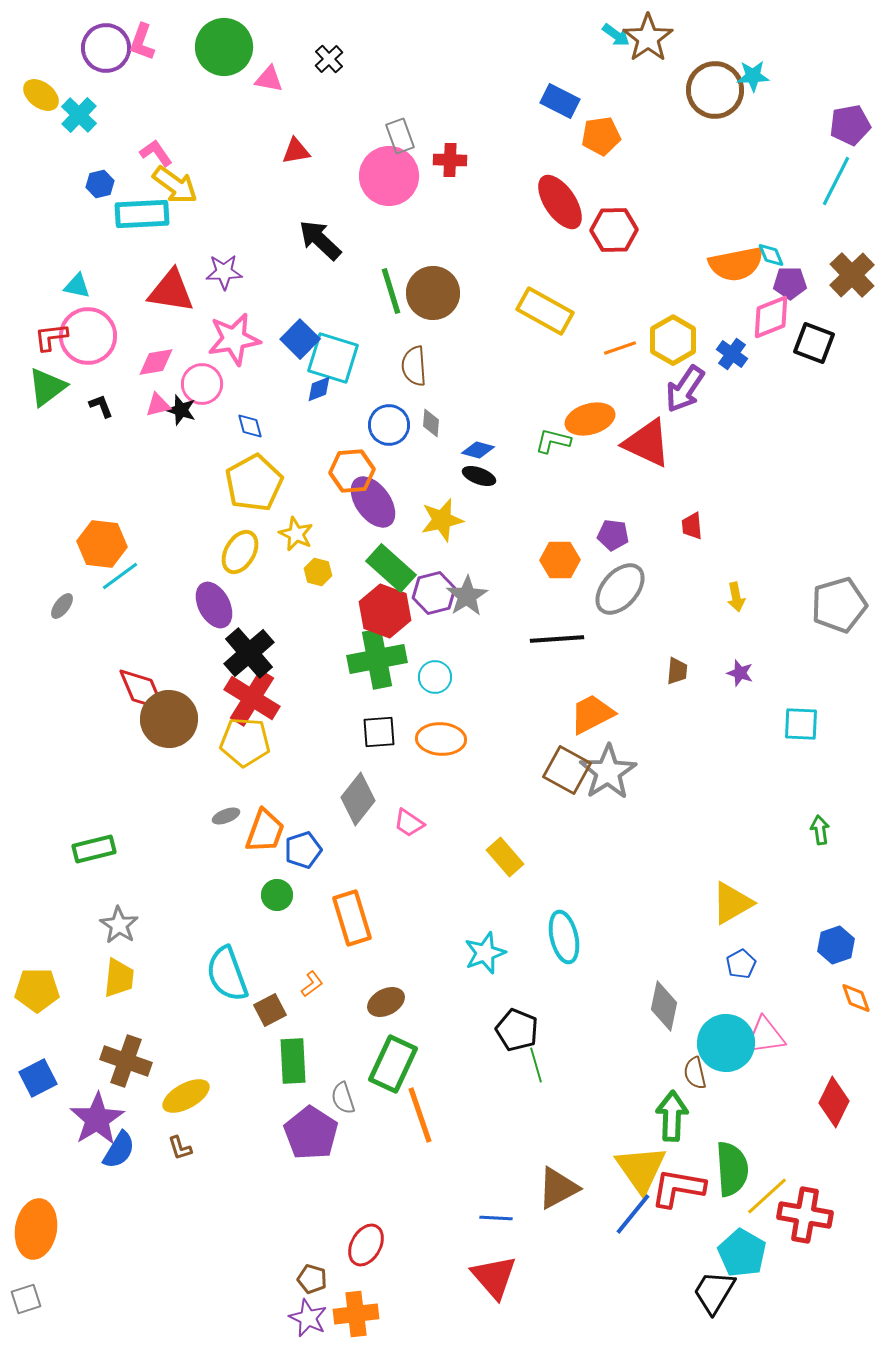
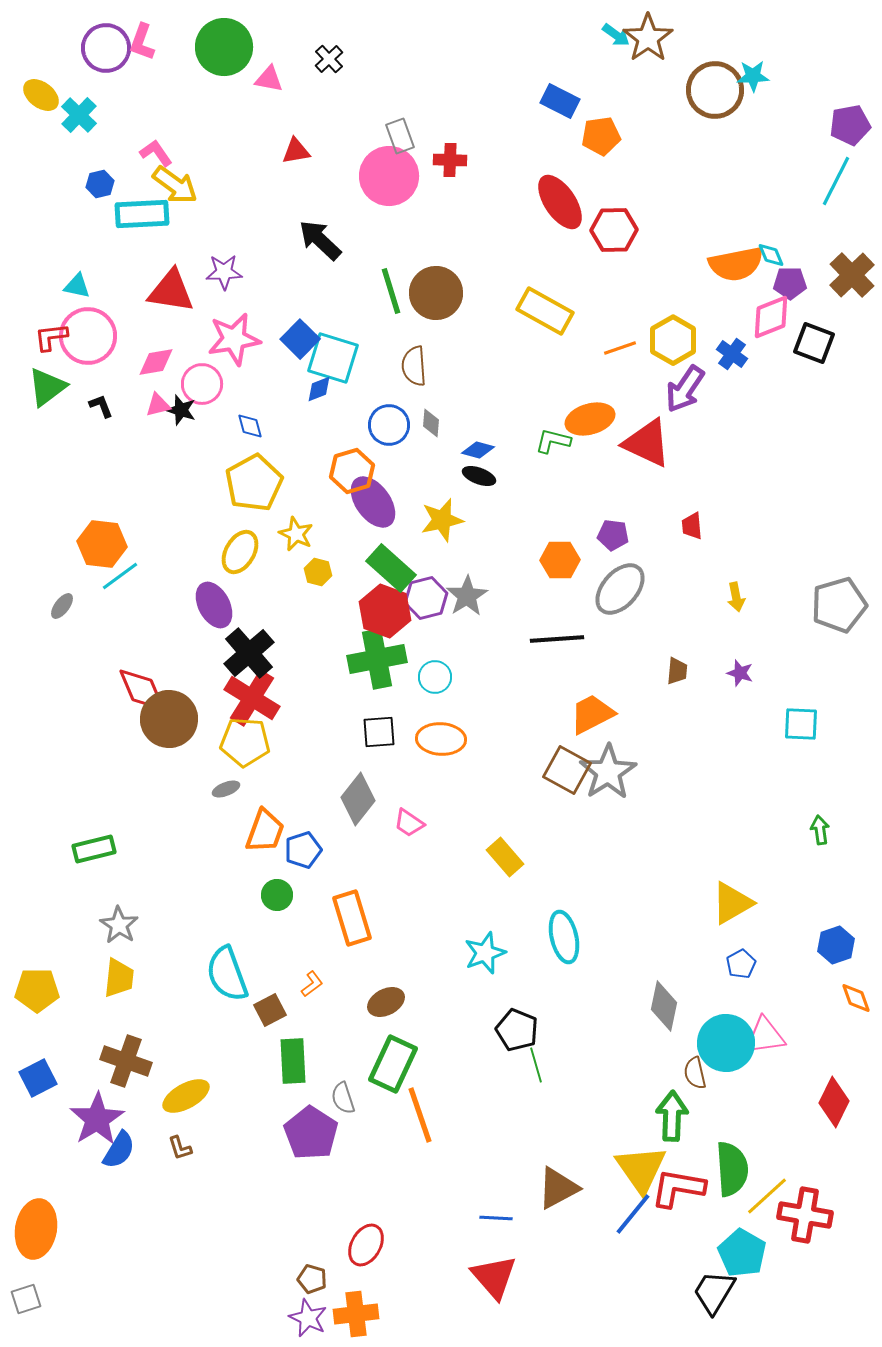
brown circle at (433, 293): moved 3 px right
orange hexagon at (352, 471): rotated 12 degrees counterclockwise
purple hexagon at (434, 593): moved 8 px left, 5 px down
gray ellipse at (226, 816): moved 27 px up
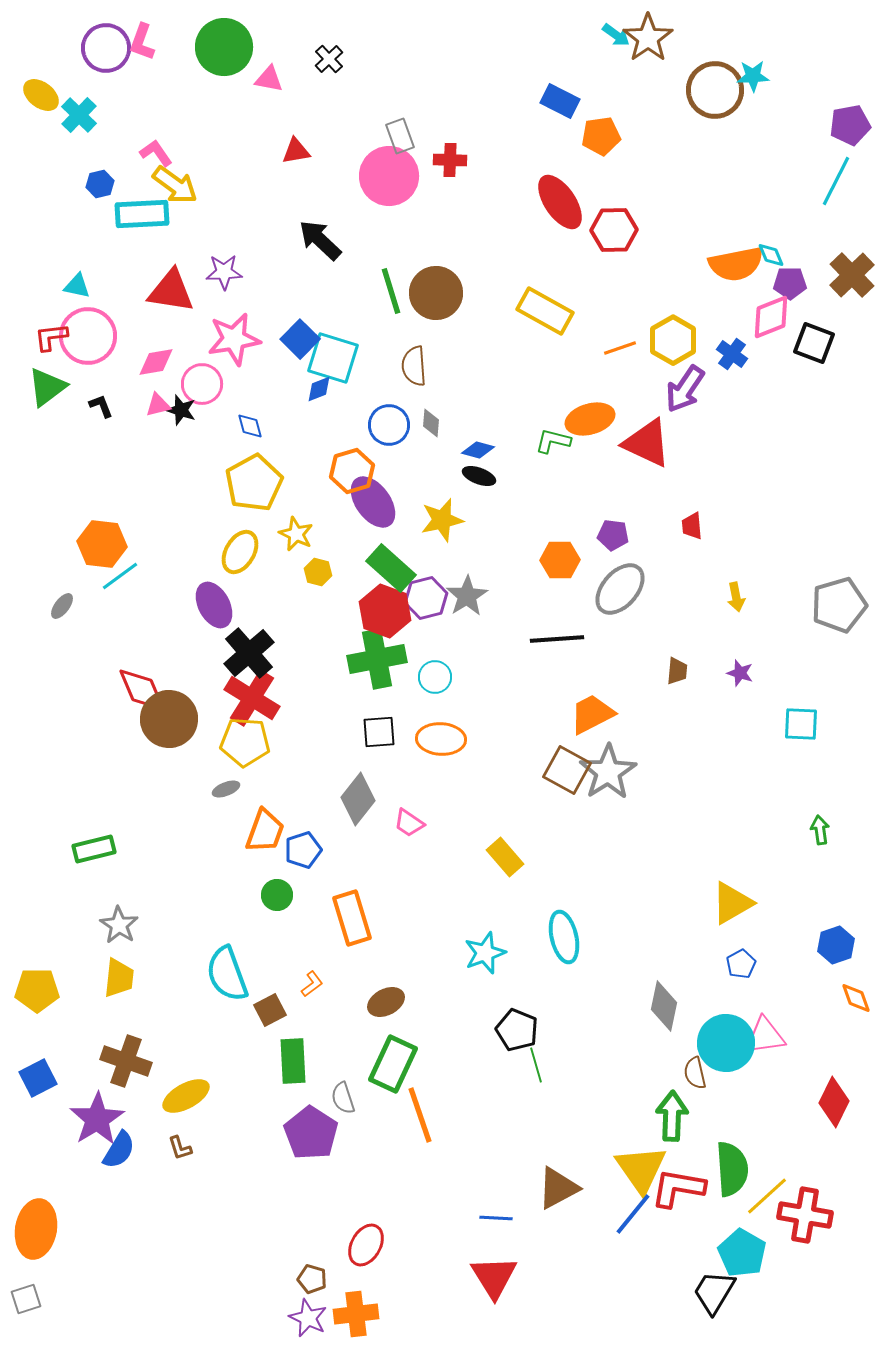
red triangle at (494, 1277): rotated 9 degrees clockwise
